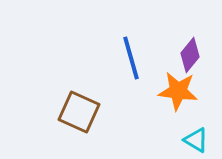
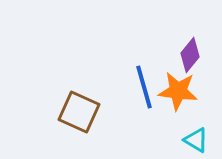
blue line: moved 13 px right, 29 px down
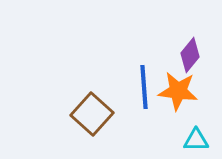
blue line: rotated 12 degrees clockwise
brown square: moved 13 px right, 2 px down; rotated 18 degrees clockwise
cyan triangle: rotated 32 degrees counterclockwise
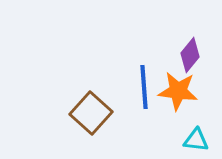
brown square: moved 1 px left, 1 px up
cyan triangle: rotated 8 degrees clockwise
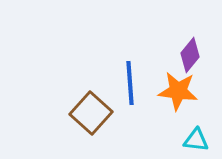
blue line: moved 14 px left, 4 px up
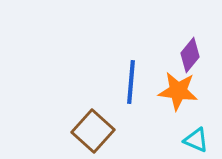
blue line: moved 1 px right, 1 px up; rotated 9 degrees clockwise
brown square: moved 2 px right, 18 px down
cyan triangle: rotated 16 degrees clockwise
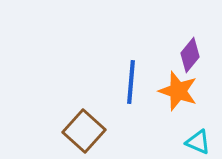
orange star: rotated 12 degrees clockwise
brown square: moved 9 px left
cyan triangle: moved 2 px right, 2 px down
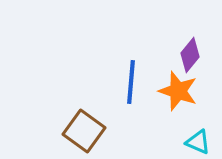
brown square: rotated 6 degrees counterclockwise
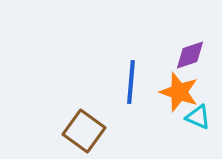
purple diamond: rotated 32 degrees clockwise
orange star: moved 1 px right, 1 px down
cyan triangle: moved 25 px up
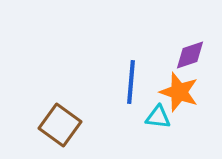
cyan triangle: moved 40 px left; rotated 16 degrees counterclockwise
brown square: moved 24 px left, 6 px up
